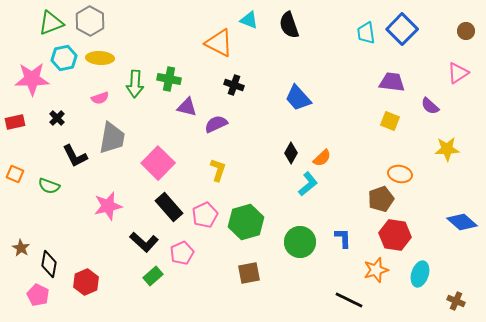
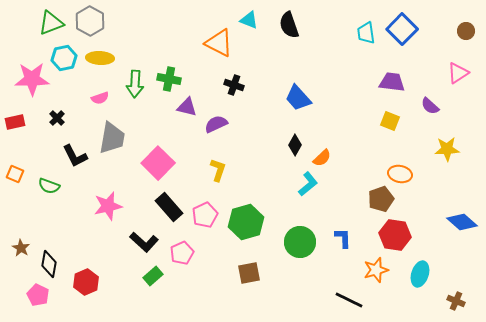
black diamond at (291, 153): moved 4 px right, 8 px up
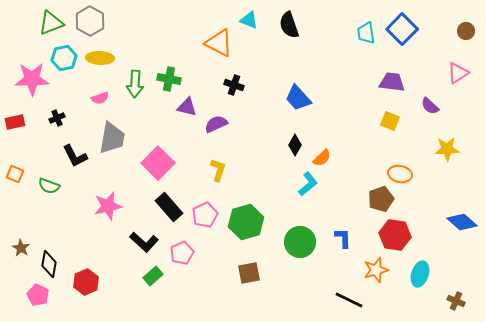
black cross at (57, 118): rotated 21 degrees clockwise
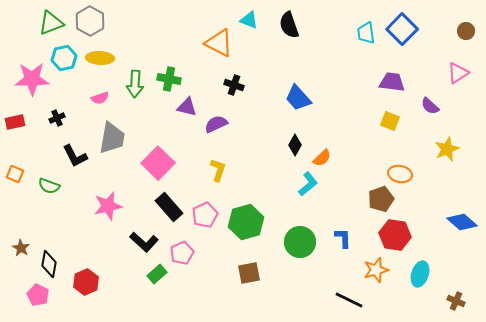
yellow star at (447, 149): rotated 20 degrees counterclockwise
green rectangle at (153, 276): moved 4 px right, 2 px up
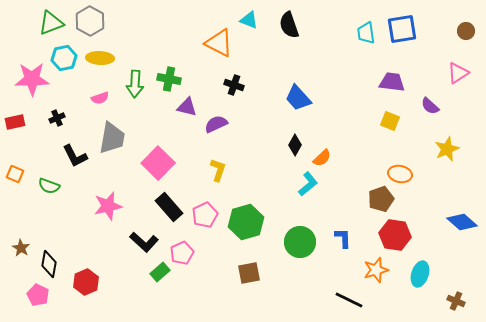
blue square at (402, 29): rotated 36 degrees clockwise
green rectangle at (157, 274): moved 3 px right, 2 px up
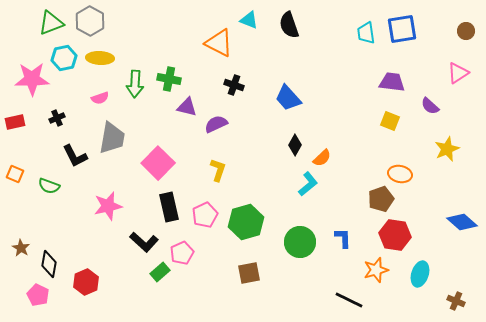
blue trapezoid at (298, 98): moved 10 px left
black rectangle at (169, 207): rotated 28 degrees clockwise
